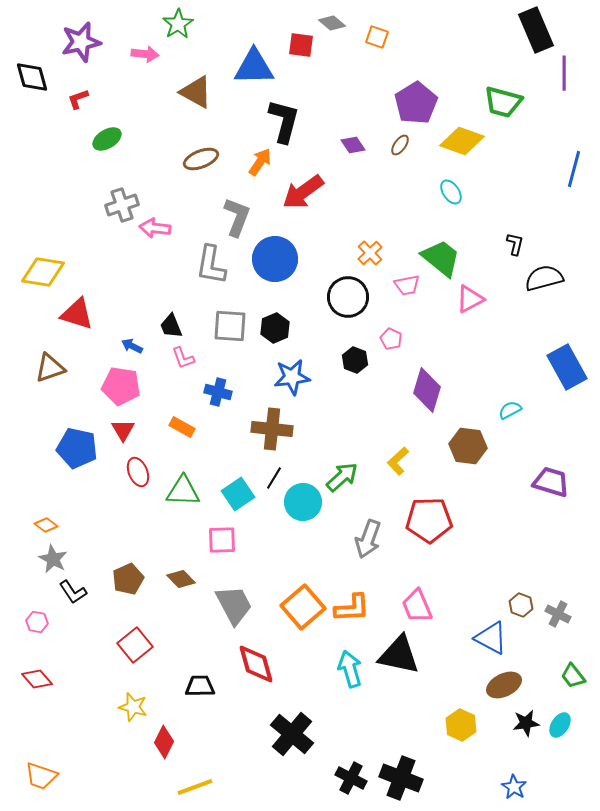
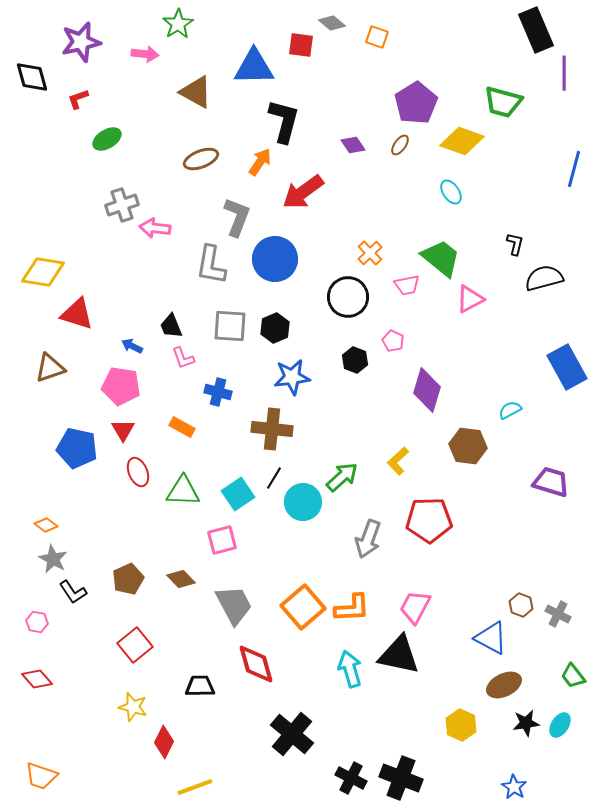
pink pentagon at (391, 339): moved 2 px right, 2 px down
pink square at (222, 540): rotated 12 degrees counterclockwise
pink trapezoid at (417, 606): moved 2 px left, 1 px down; rotated 51 degrees clockwise
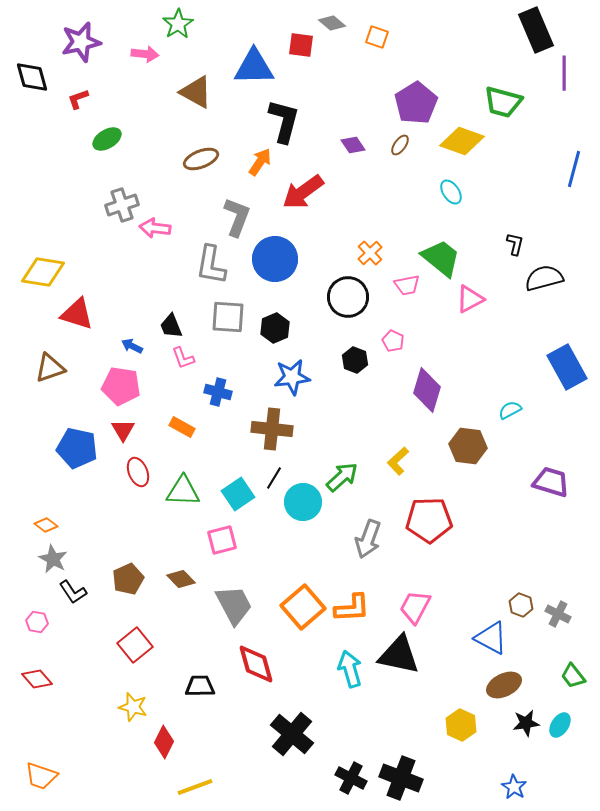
gray square at (230, 326): moved 2 px left, 9 px up
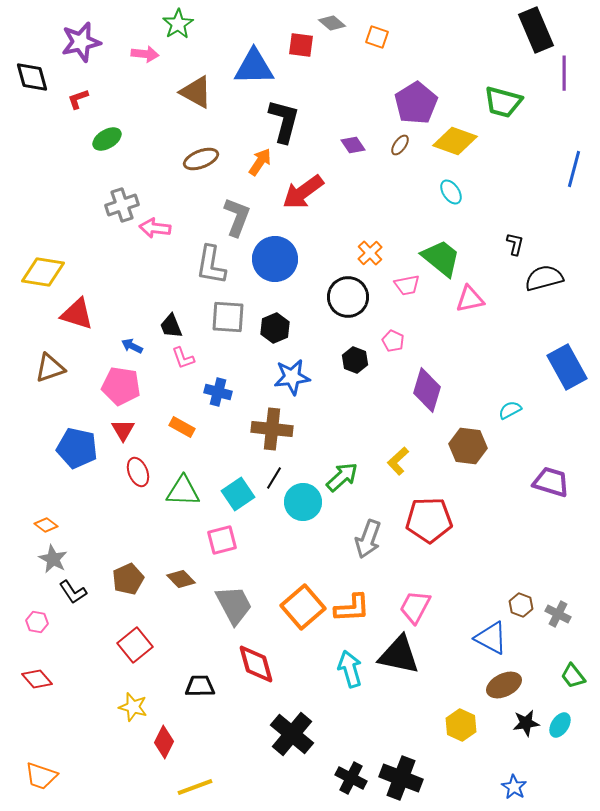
yellow diamond at (462, 141): moved 7 px left
pink triangle at (470, 299): rotated 16 degrees clockwise
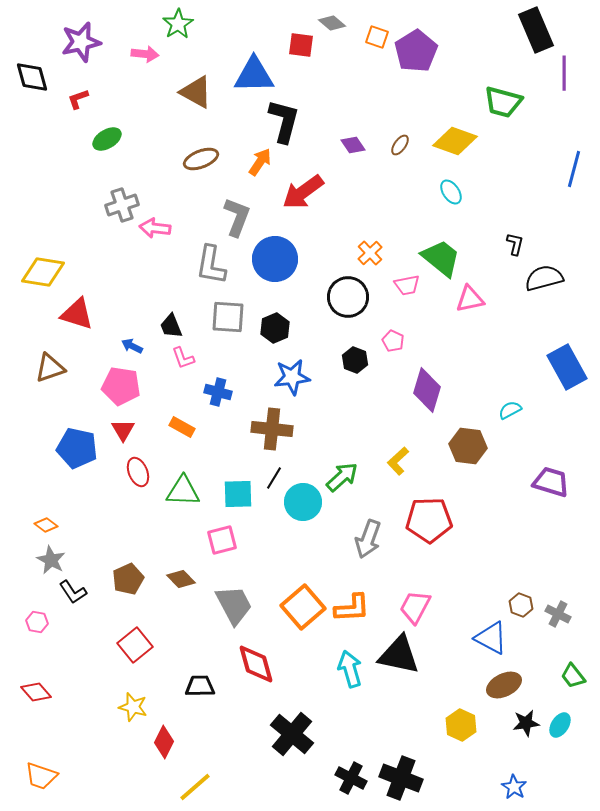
blue triangle at (254, 67): moved 8 px down
purple pentagon at (416, 103): moved 52 px up
cyan square at (238, 494): rotated 32 degrees clockwise
gray star at (53, 559): moved 2 px left, 1 px down
red diamond at (37, 679): moved 1 px left, 13 px down
yellow line at (195, 787): rotated 21 degrees counterclockwise
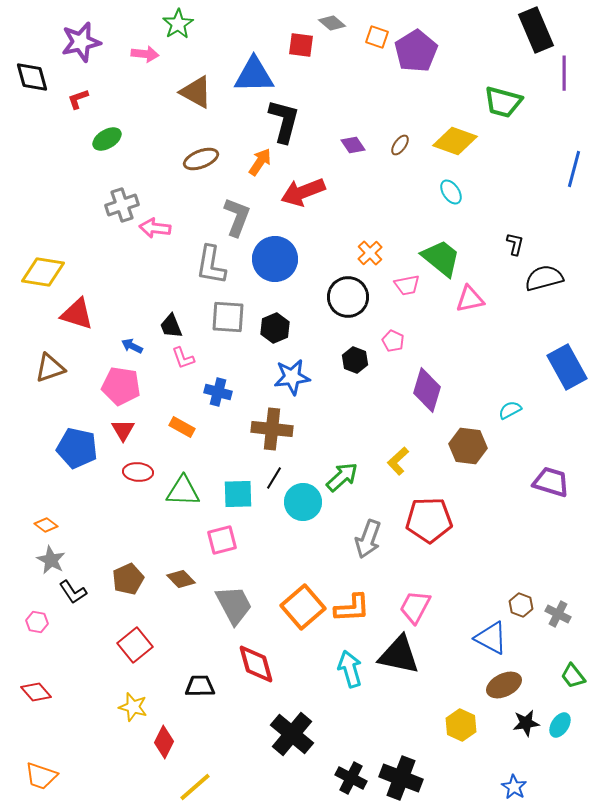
red arrow at (303, 192): rotated 15 degrees clockwise
red ellipse at (138, 472): rotated 64 degrees counterclockwise
